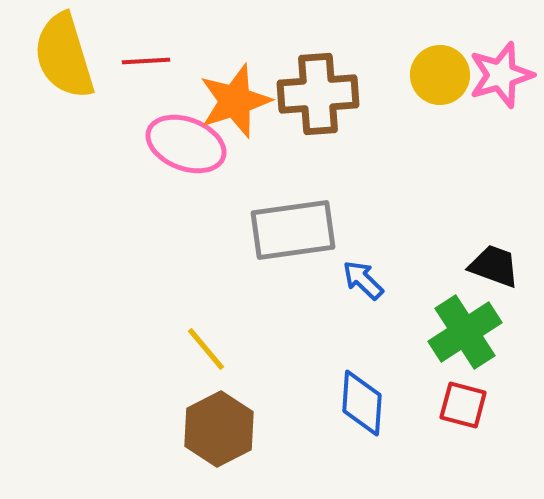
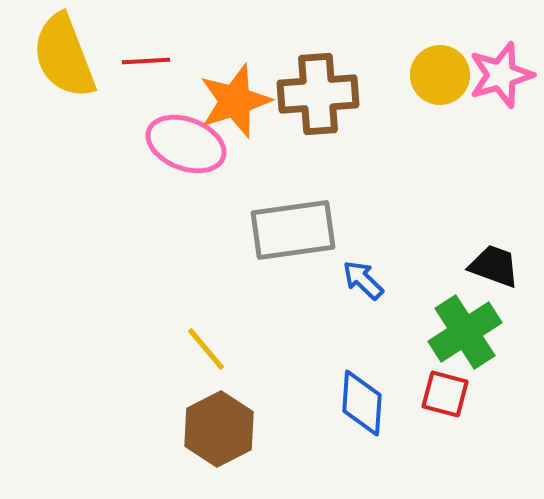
yellow semicircle: rotated 4 degrees counterclockwise
red square: moved 18 px left, 11 px up
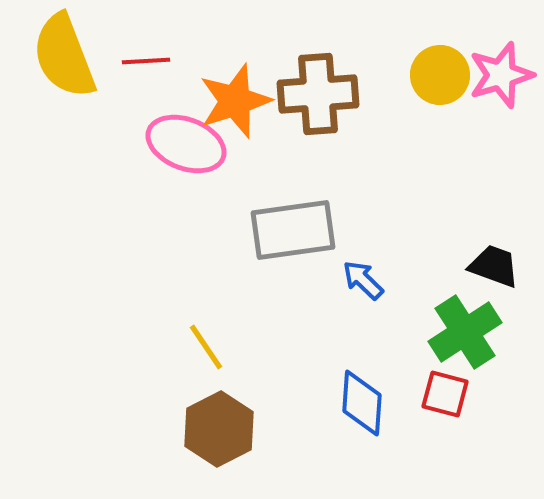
yellow line: moved 2 px up; rotated 6 degrees clockwise
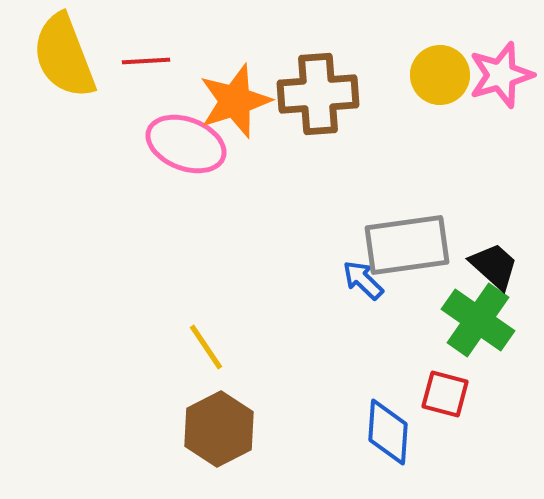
gray rectangle: moved 114 px right, 15 px down
black trapezoid: rotated 22 degrees clockwise
green cross: moved 13 px right, 12 px up; rotated 22 degrees counterclockwise
blue diamond: moved 26 px right, 29 px down
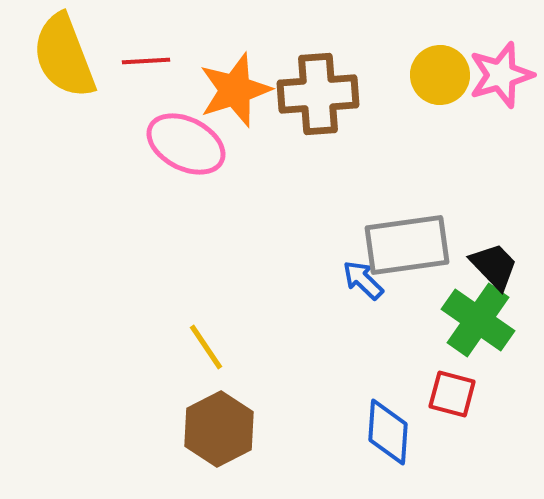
orange star: moved 11 px up
pink ellipse: rotated 6 degrees clockwise
black trapezoid: rotated 4 degrees clockwise
red square: moved 7 px right
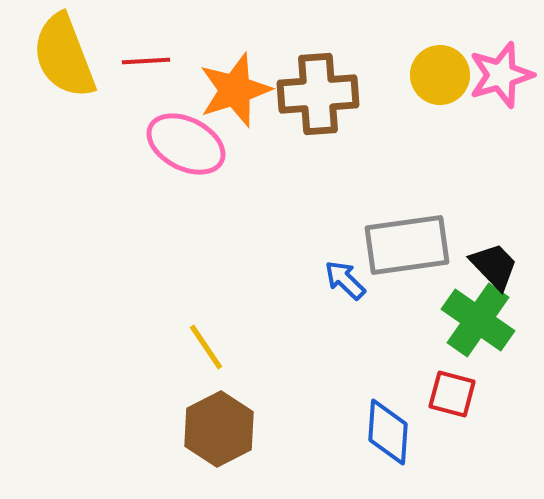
blue arrow: moved 18 px left
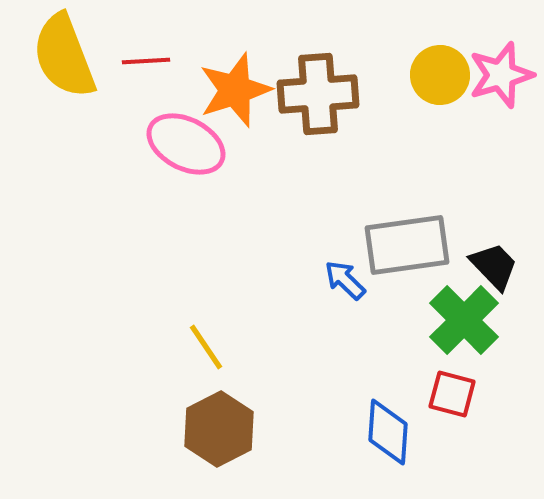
green cross: moved 14 px left; rotated 10 degrees clockwise
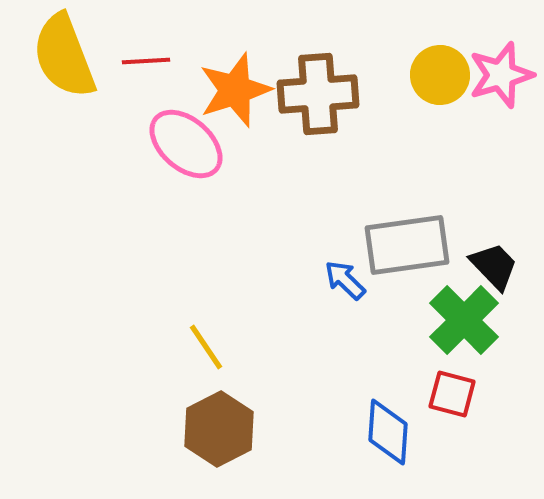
pink ellipse: rotated 14 degrees clockwise
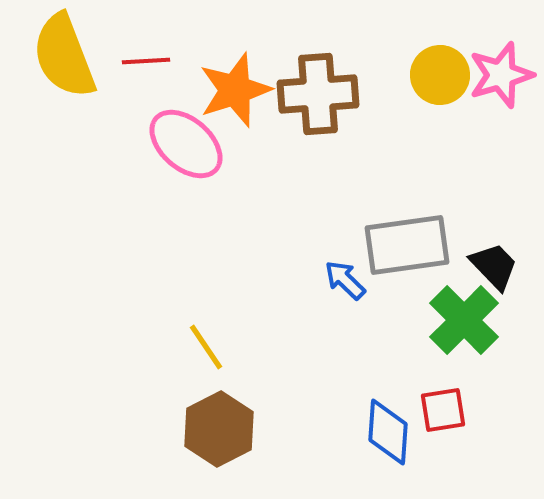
red square: moved 9 px left, 16 px down; rotated 24 degrees counterclockwise
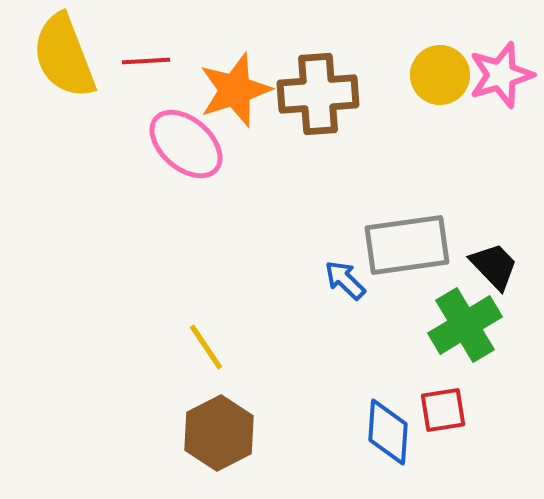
green cross: moved 1 px right, 5 px down; rotated 14 degrees clockwise
brown hexagon: moved 4 px down
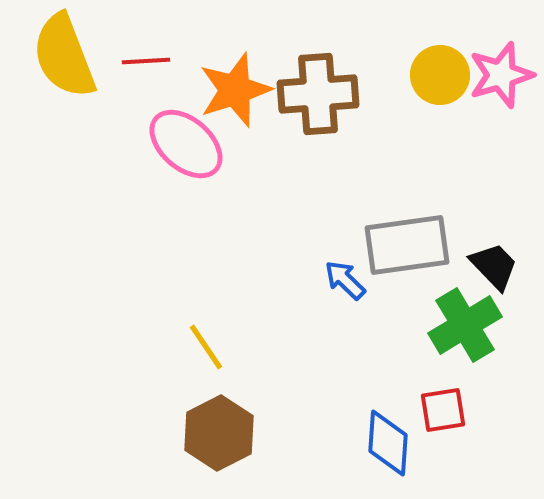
blue diamond: moved 11 px down
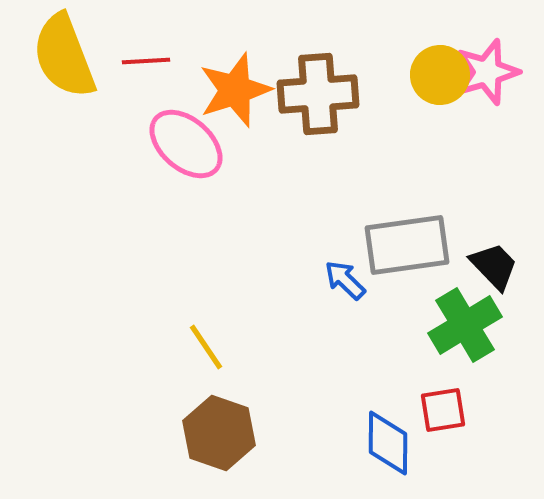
pink star: moved 14 px left, 3 px up
brown hexagon: rotated 14 degrees counterclockwise
blue diamond: rotated 4 degrees counterclockwise
